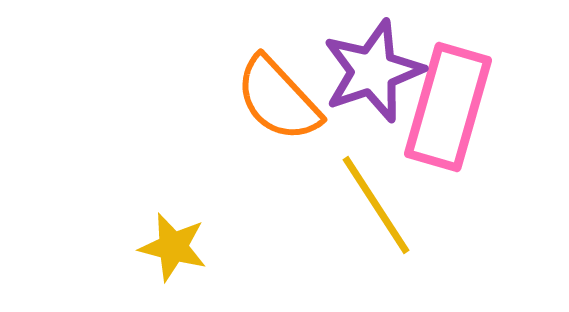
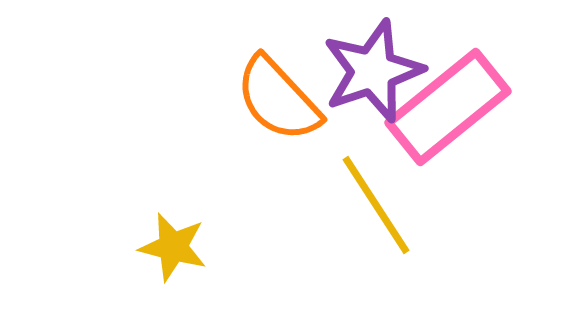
pink rectangle: rotated 35 degrees clockwise
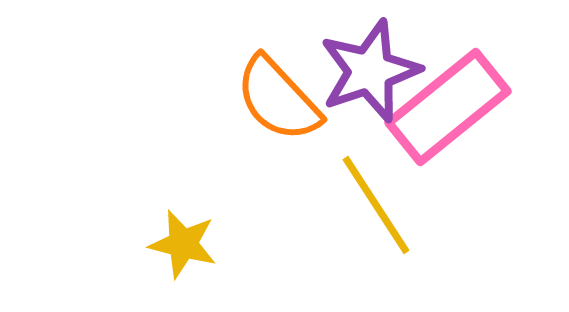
purple star: moved 3 px left
yellow star: moved 10 px right, 3 px up
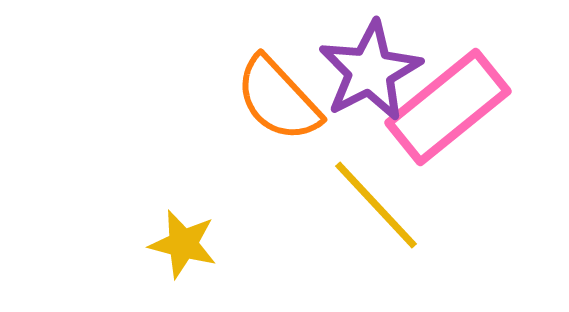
purple star: rotated 8 degrees counterclockwise
yellow line: rotated 10 degrees counterclockwise
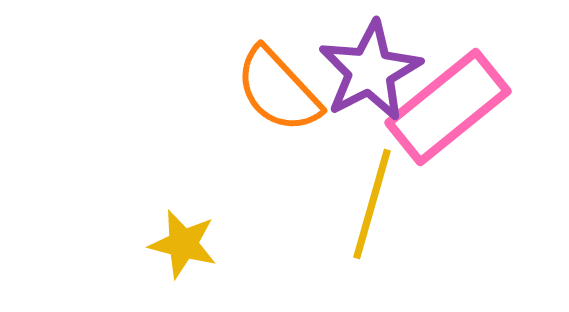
orange semicircle: moved 9 px up
yellow line: moved 4 px left, 1 px up; rotated 59 degrees clockwise
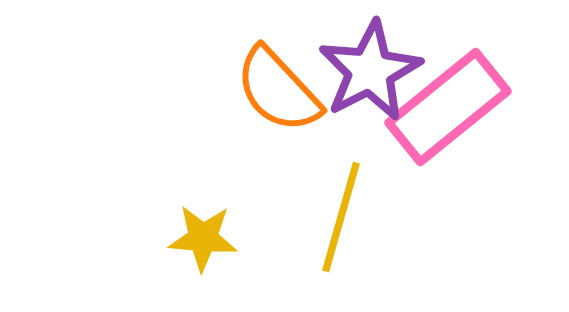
yellow line: moved 31 px left, 13 px down
yellow star: moved 20 px right, 6 px up; rotated 10 degrees counterclockwise
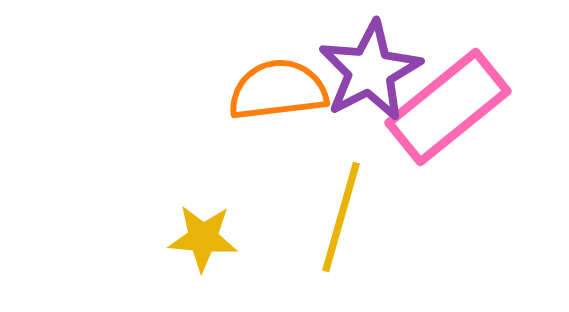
orange semicircle: rotated 126 degrees clockwise
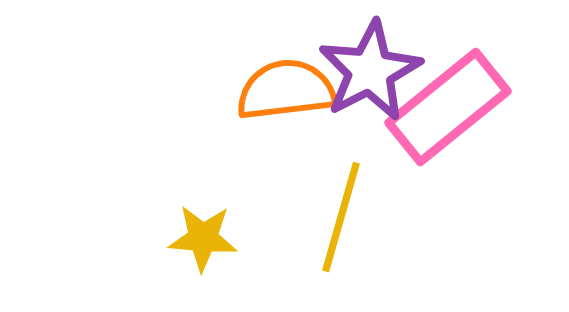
orange semicircle: moved 8 px right
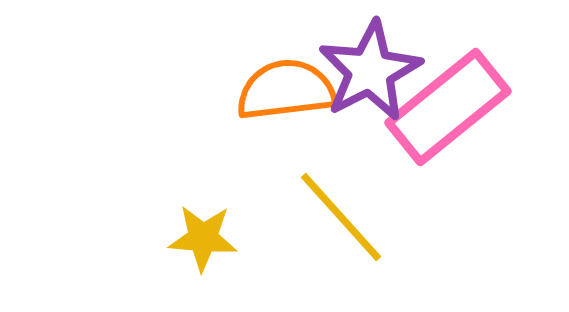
yellow line: rotated 58 degrees counterclockwise
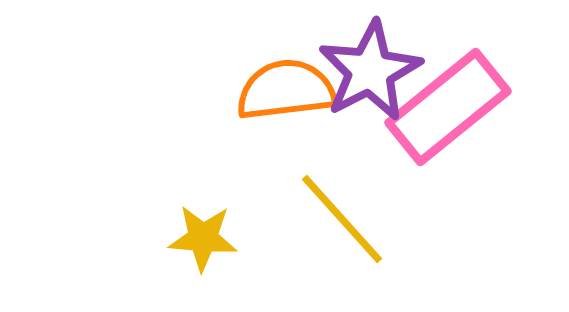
yellow line: moved 1 px right, 2 px down
